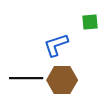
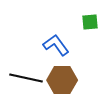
blue L-shape: rotated 72 degrees clockwise
black line: rotated 12 degrees clockwise
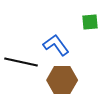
black line: moved 5 px left, 16 px up
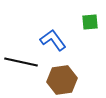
blue L-shape: moved 3 px left, 5 px up
brown hexagon: rotated 8 degrees counterclockwise
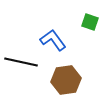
green square: rotated 24 degrees clockwise
brown hexagon: moved 4 px right
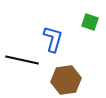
blue L-shape: moved 1 px up; rotated 52 degrees clockwise
black line: moved 1 px right, 2 px up
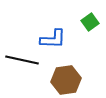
green square: rotated 36 degrees clockwise
blue L-shape: rotated 76 degrees clockwise
